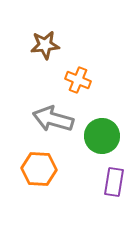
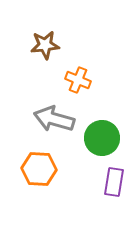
gray arrow: moved 1 px right
green circle: moved 2 px down
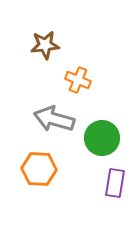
purple rectangle: moved 1 px right, 1 px down
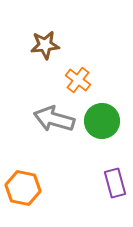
orange cross: rotated 15 degrees clockwise
green circle: moved 17 px up
orange hexagon: moved 16 px left, 19 px down; rotated 8 degrees clockwise
purple rectangle: rotated 24 degrees counterclockwise
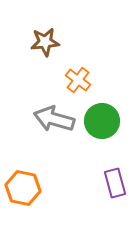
brown star: moved 3 px up
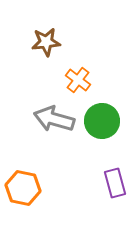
brown star: moved 1 px right
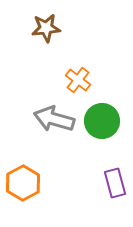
brown star: moved 14 px up
orange hexagon: moved 5 px up; rotated 20 degrees clockwise
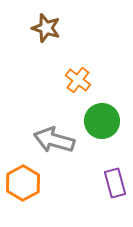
brown star: rotated 24 degrees clockwise
gray arrow: moved 21 px down
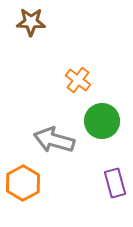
brown star: moved 15 px left, 6 px up; rotated 16 degrees counterclockwise
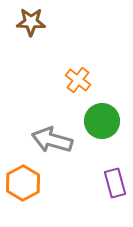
gray arrow: moved 2 px left
